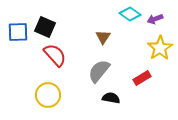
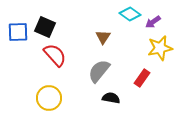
purple arrow: moved 2 px left, 3 px down; rotated 14 degrees counterclockwise
yellow star: rotated 20 degrees clockwise
red rectangle: rotated 24 degrees counterclockwise
yellow circle: moved 1 px right, 3 px down
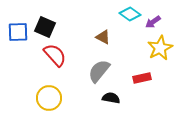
brown triangle: rotated 35 degrees counterclockwise
yellow star: rotated 15 degrees counterclockwise
red rectangle: rotated 42 degrees clockwise
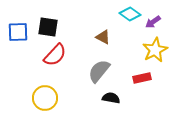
black square: moved 3 px right; rotated 15 degrees counterclockwise
yellow star: moved 5 px left, 2 px down
red semicircle: rotated 85 degrees clockwise
yellow circle: moved 4 px left
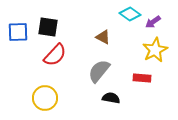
red rectangle: rotated 18 degrees clockwise
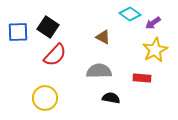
purple arrow: moved 1 px down
black square: rotated 25 degrees clockwise
gray semicircle: rotated 50 degrees clockwise
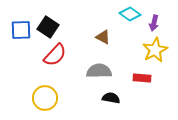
purple arrow: moved 1 px right; rotated 42 degrees counterclockwise
blue square: moved 3 px right, 2 px up
